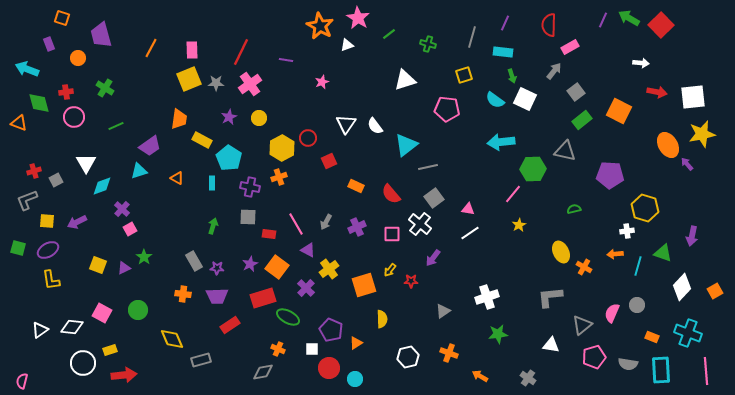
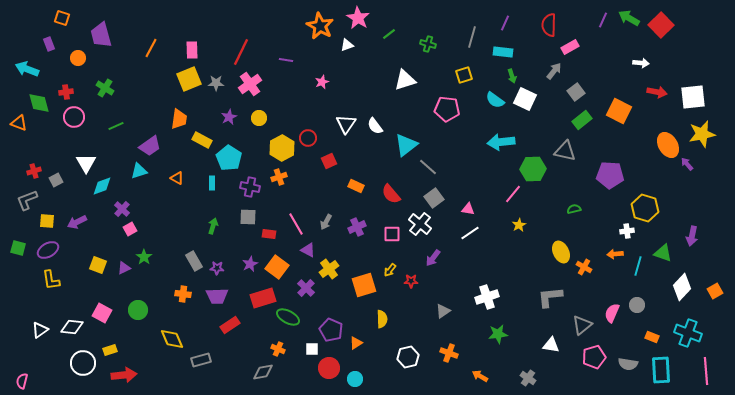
gray line at (428, 167): rotated 54 degrees clockwise
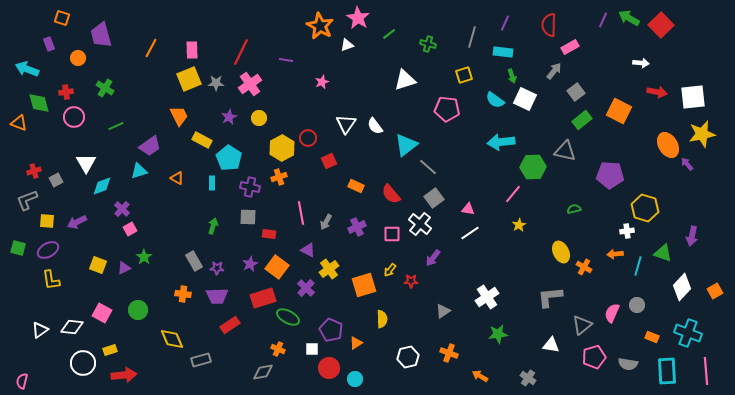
orange trapezoid at (179, 119): moved 3 px up; rotated 35 degrees counterclockwise
green hexagon at (533, 169): moved 2 px up
pink line at (296, 224): moved 5 px right, 11 px up; rotated 20 degrees clockwise
white cross at (487, 297): rotated 15 degrees counterclockwise
cyan rectangle at (661, 370): moved 6 px right, 1 px down
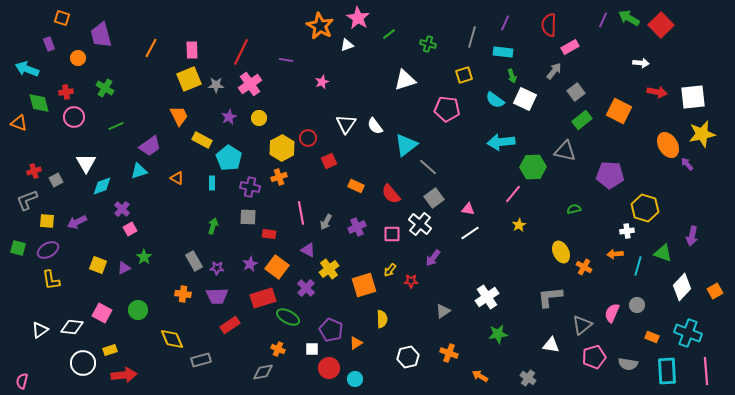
gray star at (216, 83): moved 2 px down
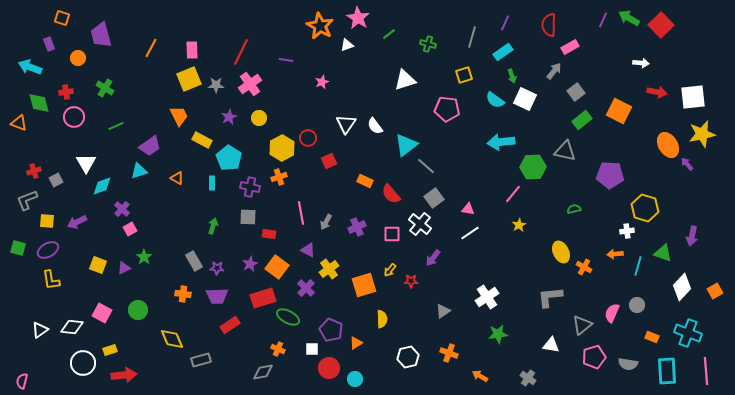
cyan rectangle at (503, 52): rotated 42 degrees counterclockwise
cyan arrow at (27, 69): moved 3 px right, 2 px up
gray line at (428, 167): moved 2 px left, 1 px up
orange rectangle at (356, 186): moved 9 px right, 5 px up
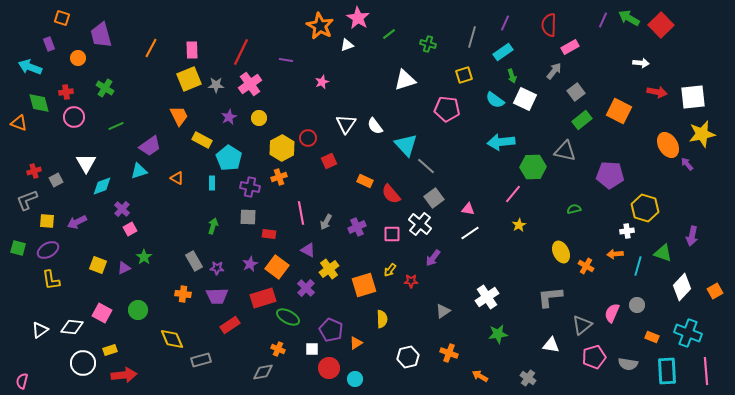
cyan triangle at (406, 145): rotated 35 degrees counterclockwise
orange cross at (584, 267): moved 2 px right, 1 px up
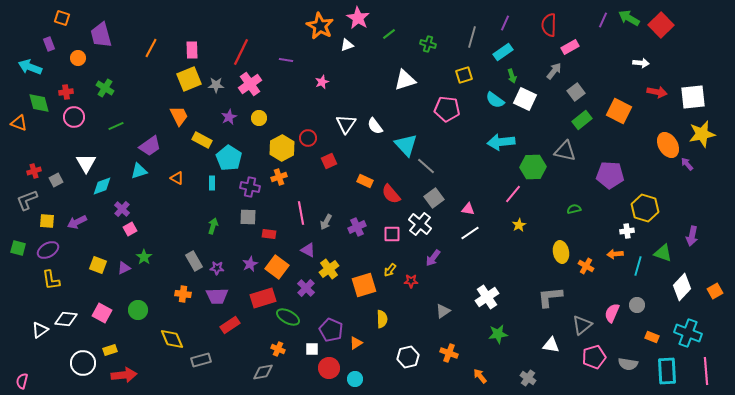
yellow ellipse at (561, 252): rotated 15 degrees clockwise
white diamond at (72, 327): moved 6 px left, 8 px up
orange arrow at (480, 376): rotated 21 degrees clockwise
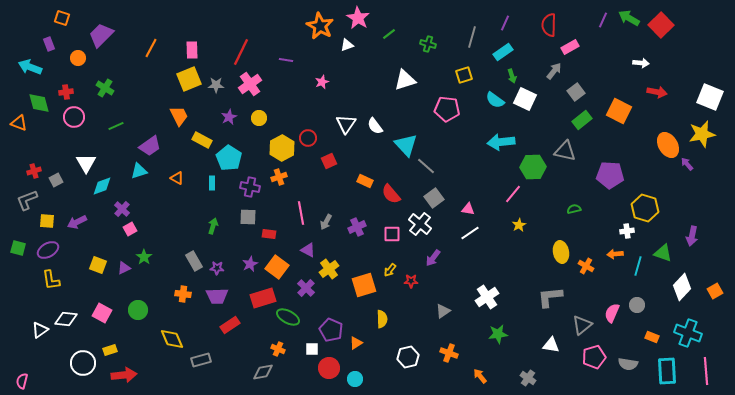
purple trapezoid at (101, 35): rotated 60 degrees clockwise
white square at (693, 97): moved 17 px right; rotated 28 degrees clockwise
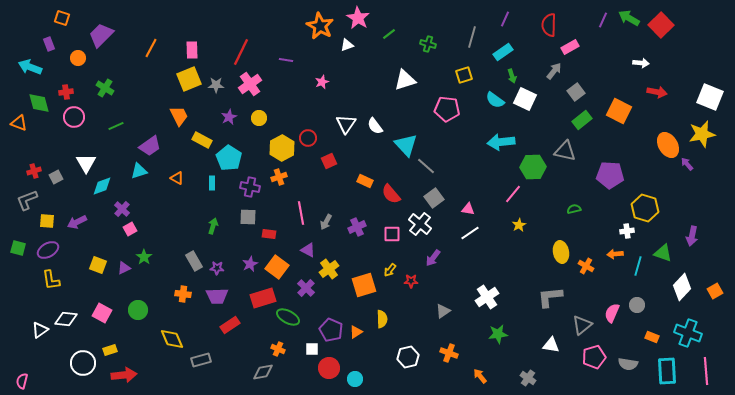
purple line at (505, 23): moved 4 px up
gray square at (56, 180): moved 3 px up
orange triangle at (356, 343): moved 11 px up
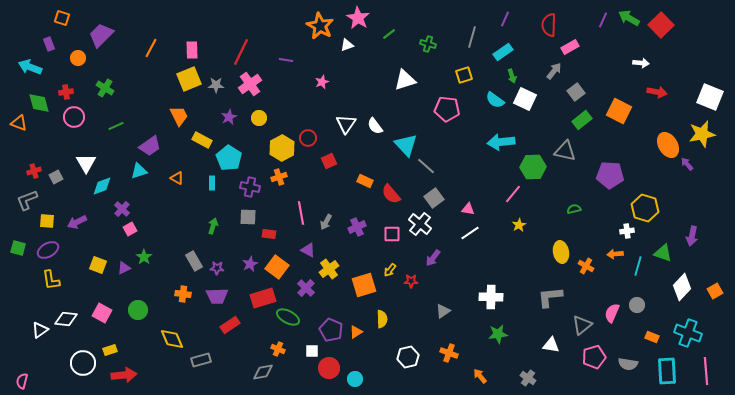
white cross at (487, 297): moved 4 px right; rotated 35 degrees clockwise
white square at (312, 349): moved 2 px down
